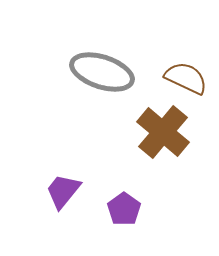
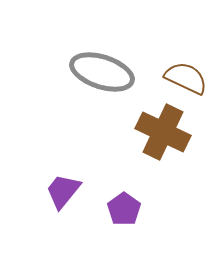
brown cross: rotated 14 degrees counterclockwise
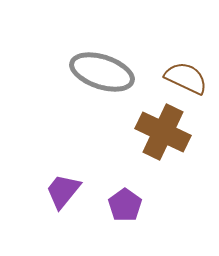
purple pentagon: moved 1 px right, 4 px up
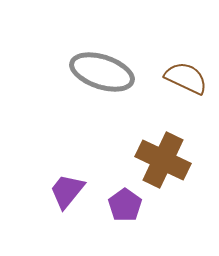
brown cross: moved 28 px down
purple trapezoid: moved 4 px right
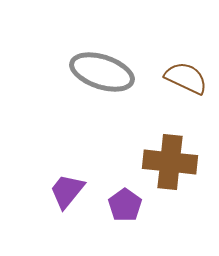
brown cross: moved 7 px right, 2 px down; rotated 20 degrees counterclockwise
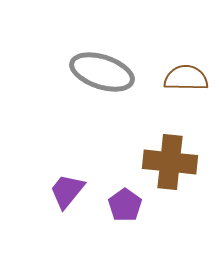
brown semicircle: rotated 24 degrees counterclockwise
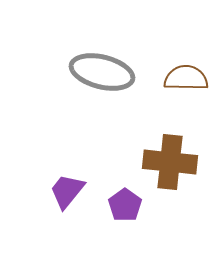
gray ellipse: rotated 4 degrees counterclockwise
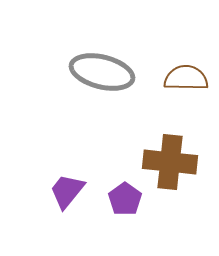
purple pentagon: moved 6 px up
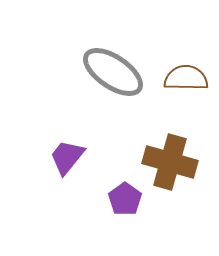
gray ellipse: moved 11 px right; rotated 20 degrees clockwise
brown cross: rotated 10 degrees clockwise
purple trapezoid: moved 34 px up
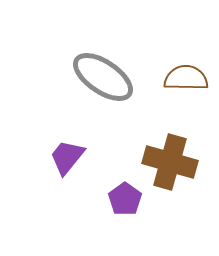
gray ellipse: moved 10 px left, 5 px down
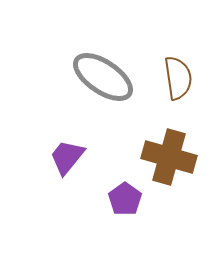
brown semicircle: moved 8 px left; rotated 81 degrees clockwise
brown cross: moved 1 px left, 5 px up
